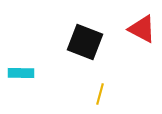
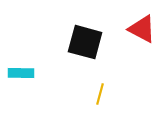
black square: rotated 6 degrees counterclockwise
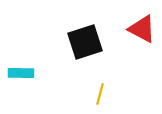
black square: rotated 33 degrees counterclockwise
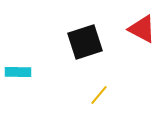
cyan rectangle: moved 3 px left, 1 px up
yellow line: moved 1 px left, 1 px down; rotated 25 degrees clockwise
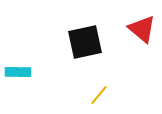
red triangle: rotated 12 degrees clockwise
black square: rotated 6 degrees clockwise
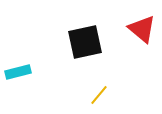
cyan rectangle: rotated 15 degrees counterclockwise
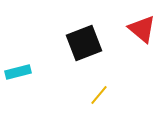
black square: moved 1 px left, 1 px down; rotated 9 degrees counterclockwise
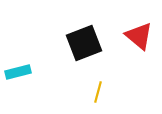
red triangle: moved 3 px left, 7 px down
yellow line: moved 1 px left, 3 px up; rotated 25 degrees counterclockwise
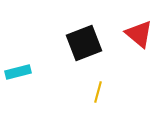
red triangle: moved 2 px up
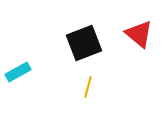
cyan rectangle: rotated 15 degrees counterclockwise
yellow line: moved 10 px left, 5 px up
